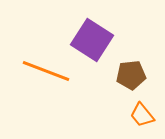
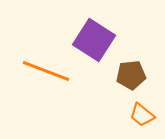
purple square: moved 2 px right
orange trapezoid: rotated 12 degrees counterclockwise
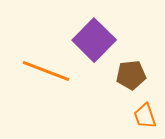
purple square: rotated 12 degrees clockwise
orange trapezoid: moved 3 px right, 1 px down; rotated 32 degrees clockwise
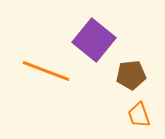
purple square: rotated 6 degrees counterclockwise
orange trapezoid: moved 6 px left, 1 px up
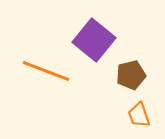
brown pentagon: rotated 8 degrees counterclockwise
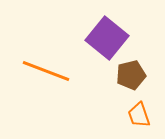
purple square: moved 13 px right, 2 px up
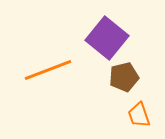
orange line: moved 2 px right, 1 px up; rotated 42 degrees counterclockwise
brown pentagon: moved 7 px left, 2 px down
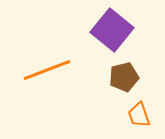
purple square: moved 5 px right, 8 px up
orange line: moved 1 px left
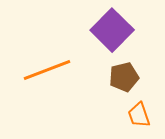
purple square: rotated 6 degrees clockwise
